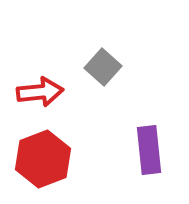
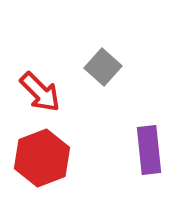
red arrow: rotated 51 degrees clockwise
red hexagon: moved 1 px left, 1 px up
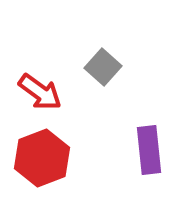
red arrow: rotated 9 degrees counterclockwise
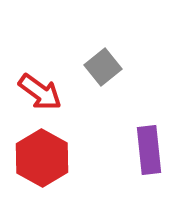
gray square: rotated 9 degrees clockwise
red hexagon: rotated 10 degrees counterclockwise
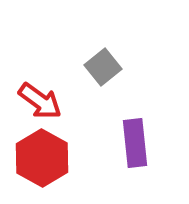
red arrow: moved 9 px down
purple rectangle: moved 14 px left, 7 px up
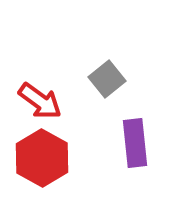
gray square: moved 4 px right, 12 px down
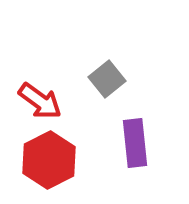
red hexagon: moved 7 px right, 2 px down; rotated 4 degrees clockwise
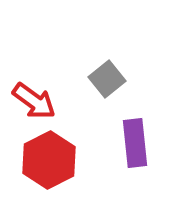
red arrow: moved 6 px left
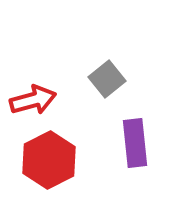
red arrow: moved 1 px left, 1 px up; rotated 51 degrees counterclockwise
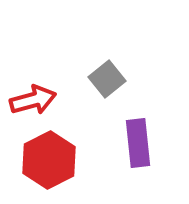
purple rectangle: moved 3 px right
